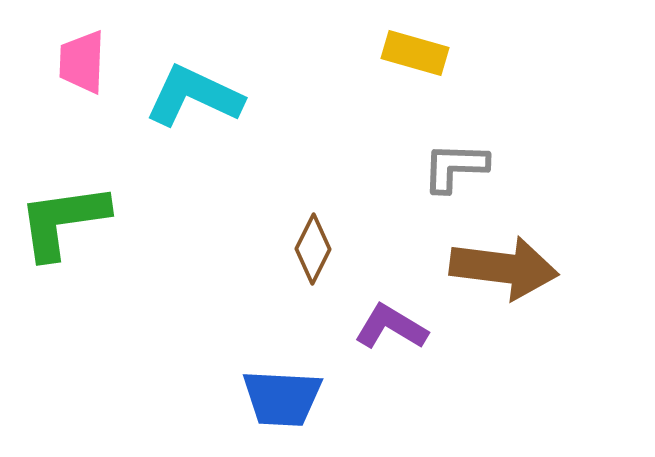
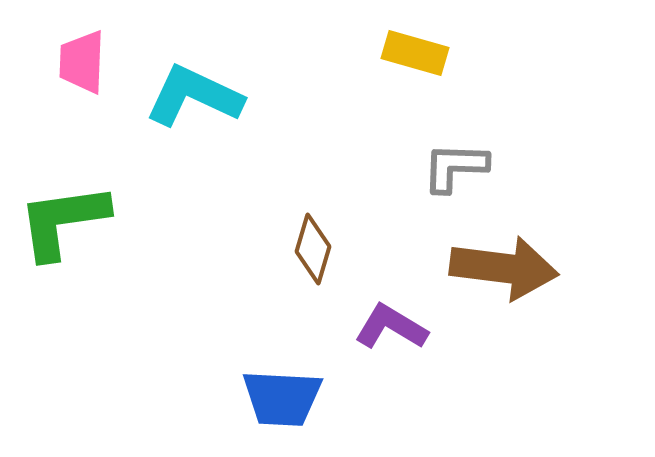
brown diamond: rotated 10 degrees counterclockwise
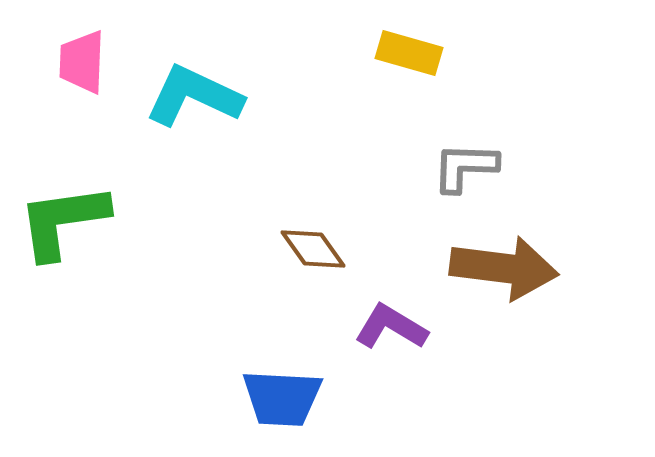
yellow rectangle: moved 6 px left
gray L-shape: moved 10 px right
brown diamond: rotated 52 degrees counterclockwise
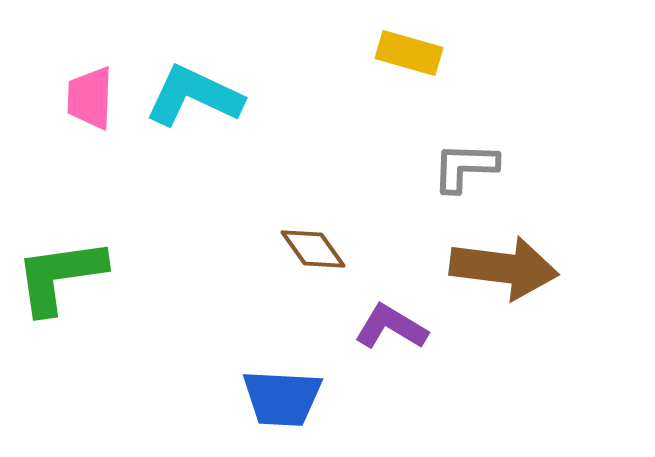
pink trapezoid: moved 8 px right, 36 px down
green L-shape: moved 3 px left, 55 px down
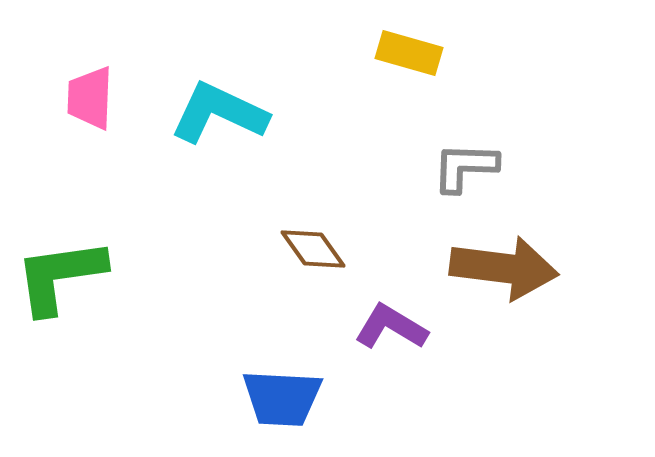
cyan L-shape: moved 25 px right, 17 px down
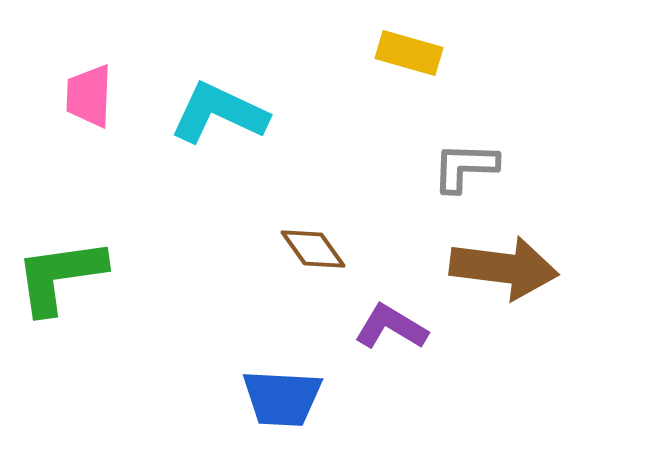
pink trapezoid: moved 1 px left, 2 px up
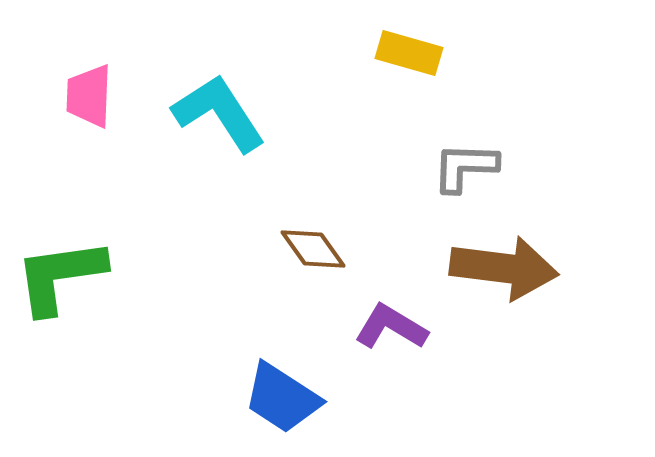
cyan L-shape: rotated 32 degrees clockwise
blue trapezoid: rotated 30 degrees clockwise
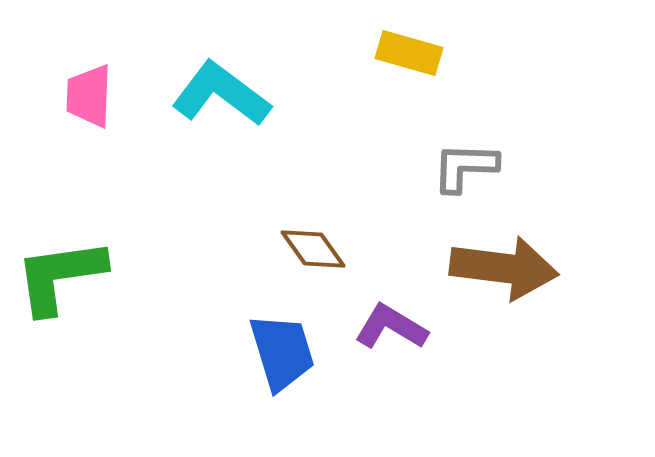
cyan L-shape: moved 2 px right, 19 px up; rotated 20 degrees counterclockwise
blue trapezoid: moved 46 px up; rotated 140 degrees counterclockwise
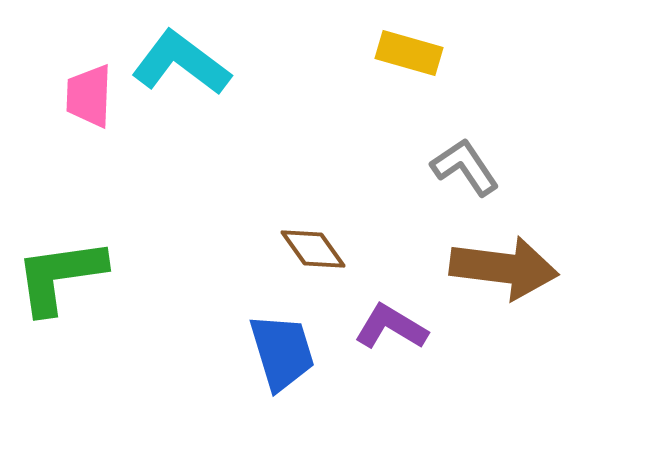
cyan L-shape: moved 40 px left, 31 px up
gray L-shape: rotated 54 degrees clockwise
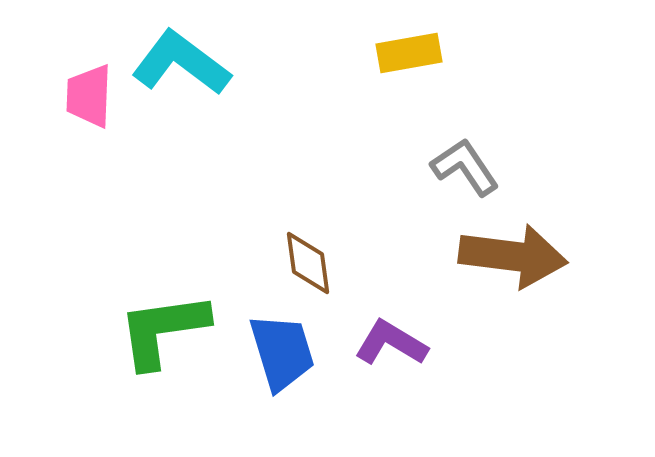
yellow rectangle: rotated 26 degrees counterclockwise
brown diamond: moved 5 px left, 14 px down; rotated 28 degrees clockwise
brown arrow: moved 9 px right, 12 px up
green L-shape: moved 103 px right, 54 px down
purple L-shape: moved 16 px down
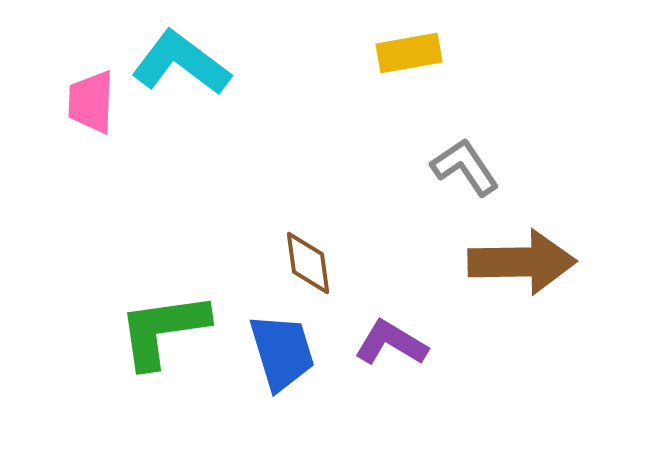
pink trapezoid: moved 2 px right, 6 px down
brown arrow: moved 9 px right, 6 px down; rotated 8 degrees counterclockwise
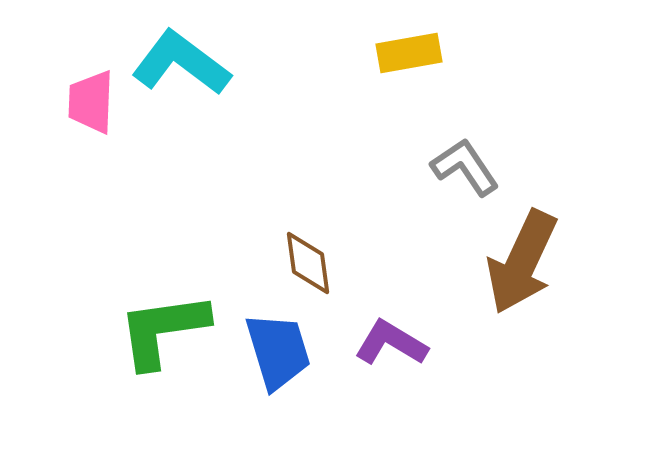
brown arrow: rotated 116 degrees clockwise
blue trapezoid: moved 4 px left, 1 px up
